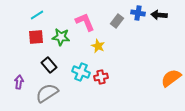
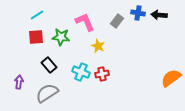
red cross: moved 1 px right, 3 px up
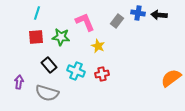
cyan line: moved 2 px up; rotated 40 degrees counterclockwise
cyan cross: moved 5 px left, 1 px up
gray semicircle: rotated 130 degrees counterclockwise
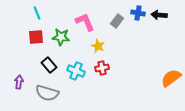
cyan line: rotated 40 degrees counterclockwise
red cross: moved 6 px up
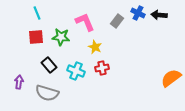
blue cross: rotated 16 degrees clockwise
yellow star: moved 3 px left, 1 px down
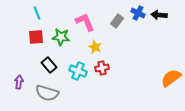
cyan cross: moved 2 px right
